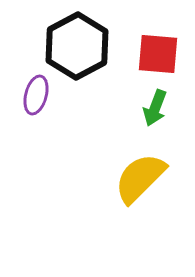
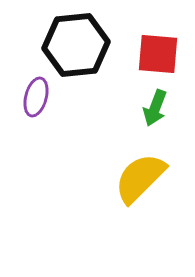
black hexagon: moved 1 px left, 1 px up; rotated 22 degrees clockwise
purple ellipse: moved 2 px down
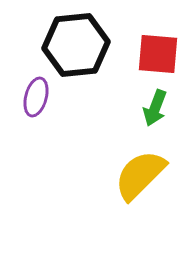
yellow semicircle: moved 3 px up
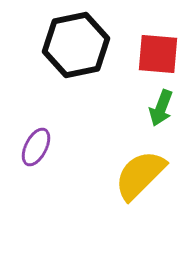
black hexagon: rotated 6 degrees counterclockwise
purple ellipse: moved 50 px down; rotated 12 degrees clockwise
green arrow: moved 6 px right
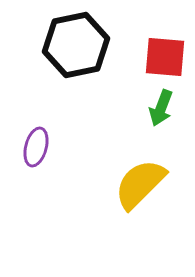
red square: moved 7 px right, 3 px down
purple ellipse: rotated 12 degrees counterclockwise
yellow semicircle: moved 9 px down
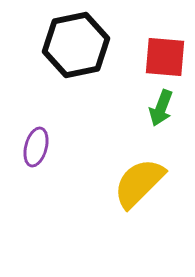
yellow semicircle: moved 1 px left, 1 px up
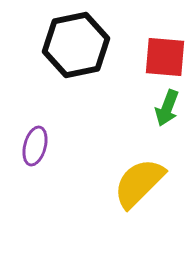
green arrow: moved 6 px right
purple ellipse: moved 1 px left, 1 px up
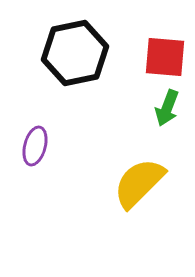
black hexagon: moved 1 px left, 8 px down
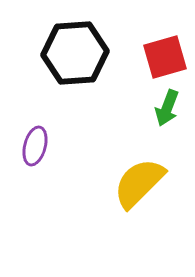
black hexagon: rotated 8 degrees clockwise
red square: rotated 21 degrees counterclockwise
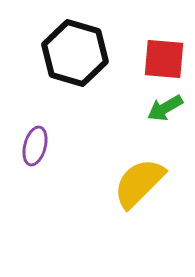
black hexagon: rotated 20 degrees clockwise
red square: moved 1 px left, 2 px down; rotated 21 degrees clockwise
green arrow: moved 2 px left; rotated 39 degrees clockwise
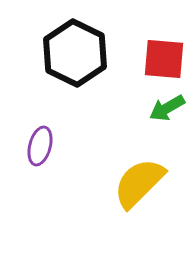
black hexagon: rotated 10 degrees clockwise
green arrow: moved 2 px right
purple ellipse: moved 5 px right
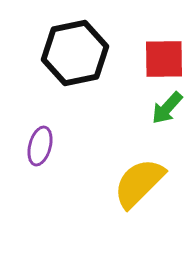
black hexagon: rotated 22 degrees clockwise
red square: rotated 6 degrees counterclockwise
green arrow: rotated 18 degrees counterclockwise
